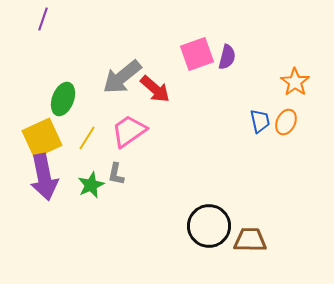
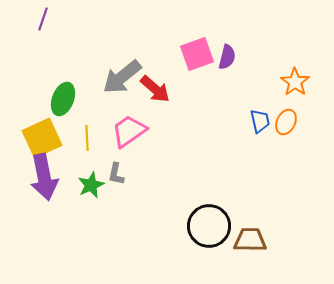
yellow line: rotated 35 degrees counterclockwise
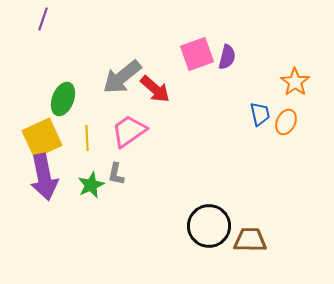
blue trapezoid: moved 7 px up
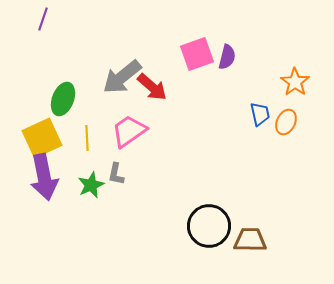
red arrow: moved 3 px left, 2 px up
